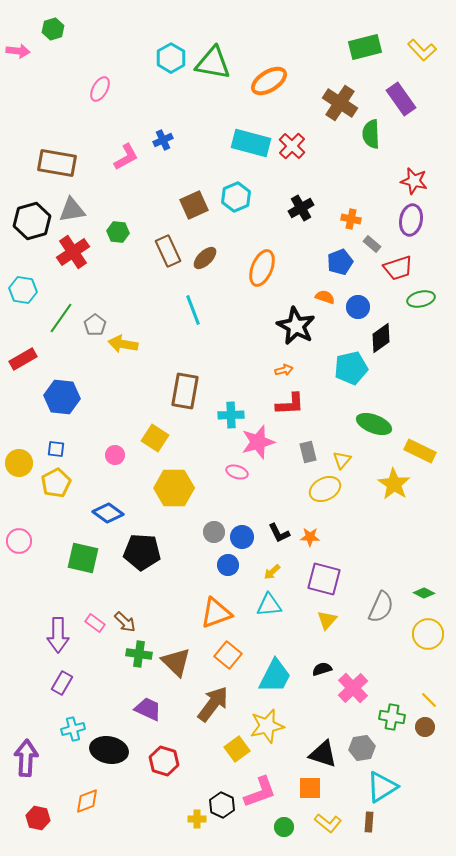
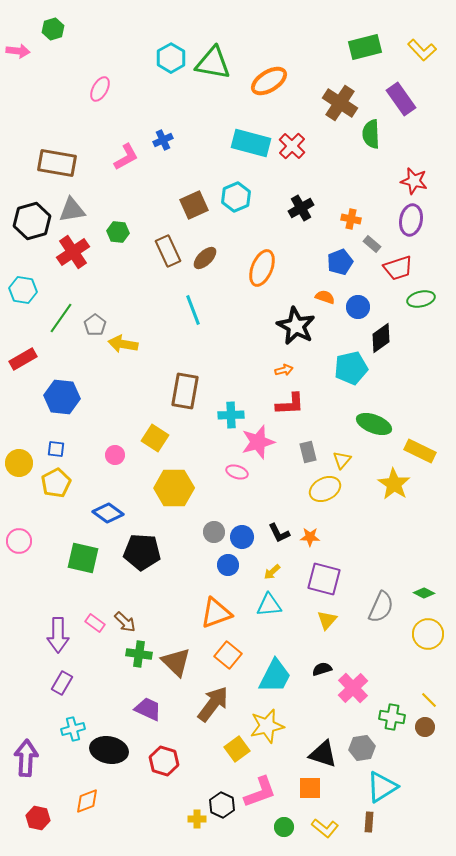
yellow L-shape at (328, 823): moved 3 px left, 5 px down
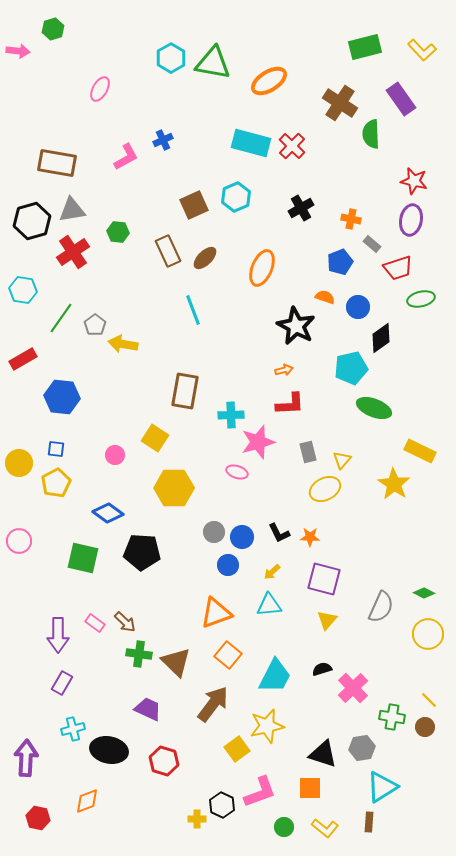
green ellipse at (374, 424): moved 16 px up
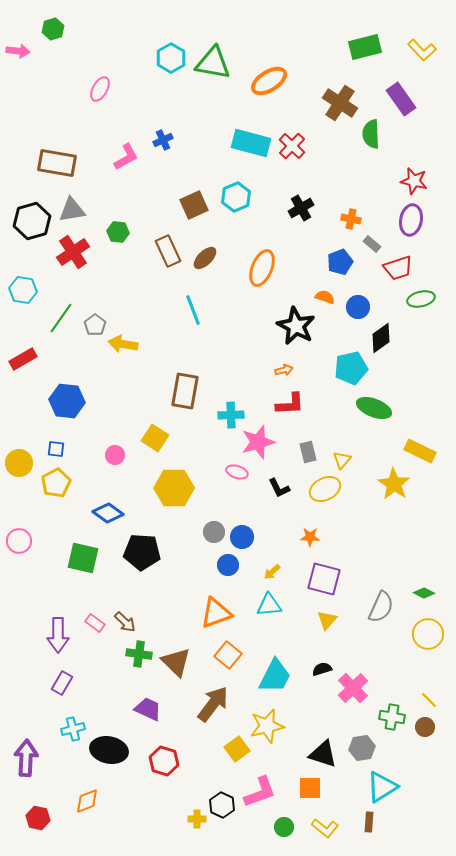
blue hexagon at (62, 397): moved 5 px right, 4 px down
black L-shape at (279, 533): moved 45 px up
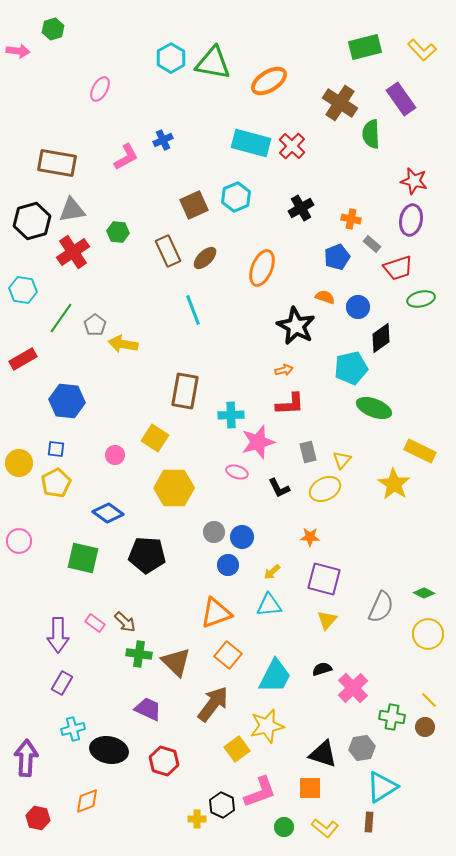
blue pentagon at (340, 262): moved 3 px left, 5 px up
black pentagon at (142, 552): moved 5 px right, 3 px down
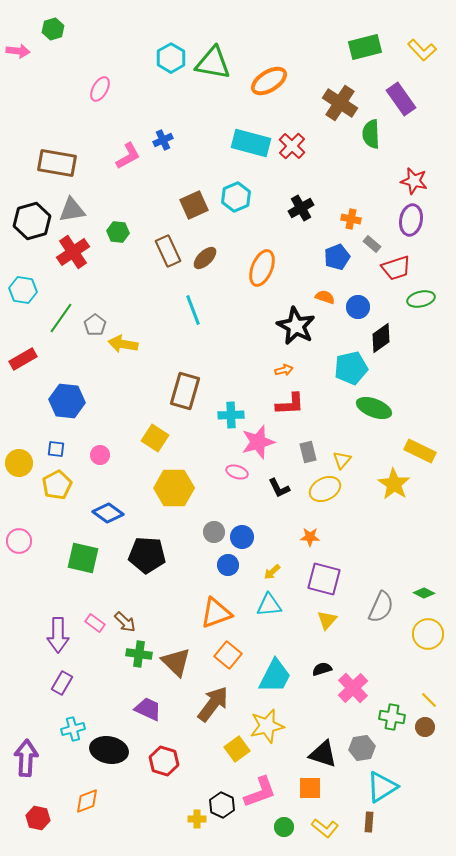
pink L-shape at (126, 157): moved 2 px right, 1 px up
red trapezoid at (398, 268): moved 2 px left
brown rectangle at (185, 391): rotated 6 degrees clockwise
pink circle at (115, 455): moved 15 px left
yellow pentagon at (56, 483): moved 1 px right, 2 px down
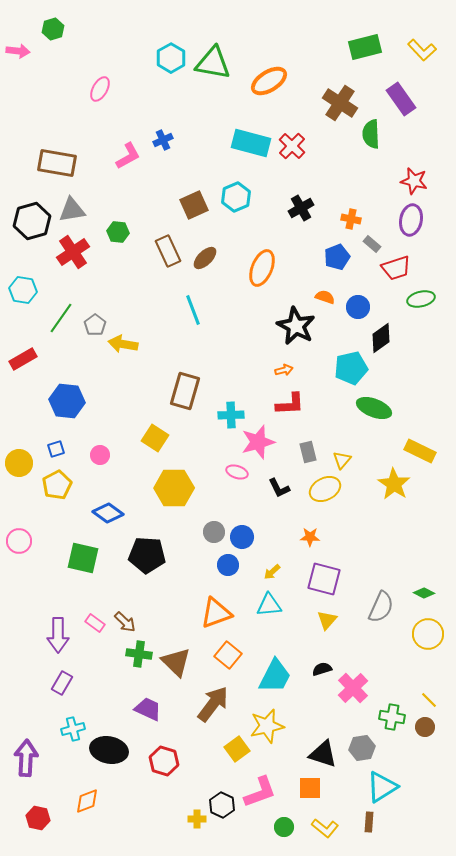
blue square at (56, 449): rotated 24 degrees counterclockwise
